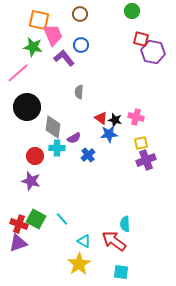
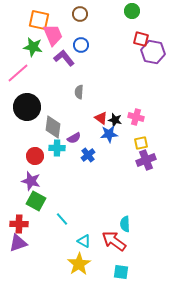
green square: moved 18 px up
red cross: rotated 18 degrees counterclockwise
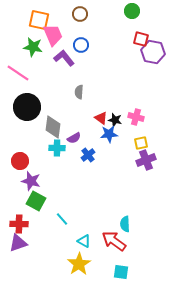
pink line: rotated 75 degrees clockwise
red circle: moved 15 px left, 5 px down
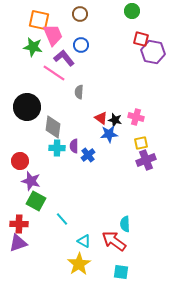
pink line: moved 36 px right
purple semicircle: moved 8 px down; rotated 120 degrees clockwise
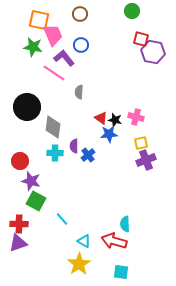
cyan cross: moved 2 px left, 5 px down
red arrow: rotated 20 degrees counterclockwise
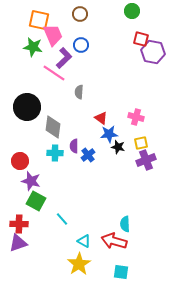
purple L-shape: rotated 85 degrees clockwise
black star: moved 3 px right, 27 px down
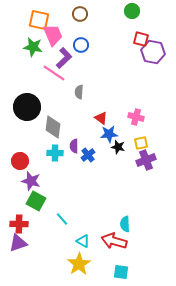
cyan triangle: moved 1 px left
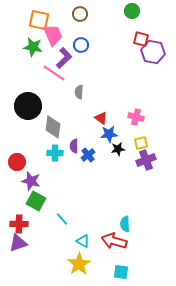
black circle: moved 1 px right, 1 px up
black star: moved 2 px down; rotated 24 degrees counterclockwise
red circle: moved 3 px left, 1 px down
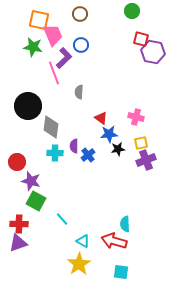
pink line: rotated 35 degrees clockwise
gray diamond: moved 2 px left
